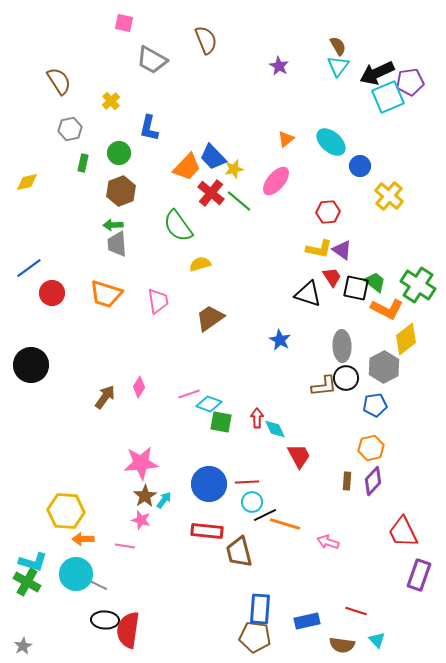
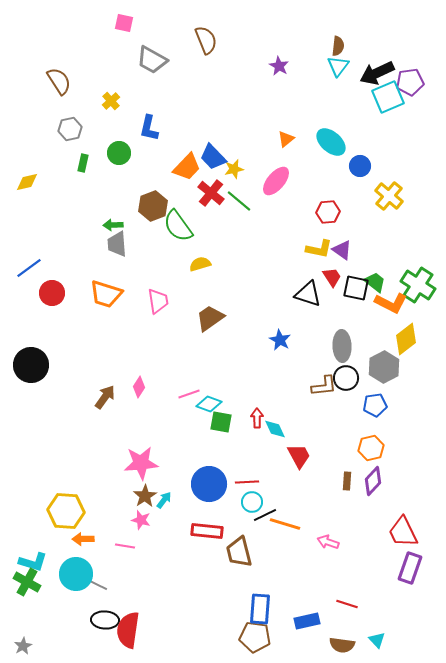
brown semicircle at (338, 46): rotated 36 degrees clockwise
brown hexagon at (121, 191): moved 32 px right, 15 px down
orange L-shape at (387, 309): moved 4 px right, 6 px up
purple rectangle at (419, 575): moved 9 px left, 7 px up
red line at (356, 611): moved 9 px left, 7 px up
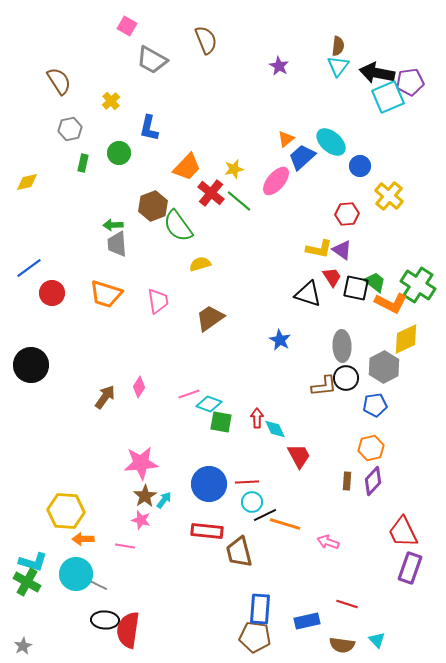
pink square at (124, 23): moved 3 px right, 3 px down; rotated 18 degrees clockwise
black arrow at (377, 73): rotated 36 degrees clockwise
blue trapezoid at (213, 157): moved 89 px right; rotated 92 degrees clockwise
red hexagon at (328, 212): moved 19 px right, 2 px down
yellow diamond at (406, 339): rotated 12 degrees clockwise
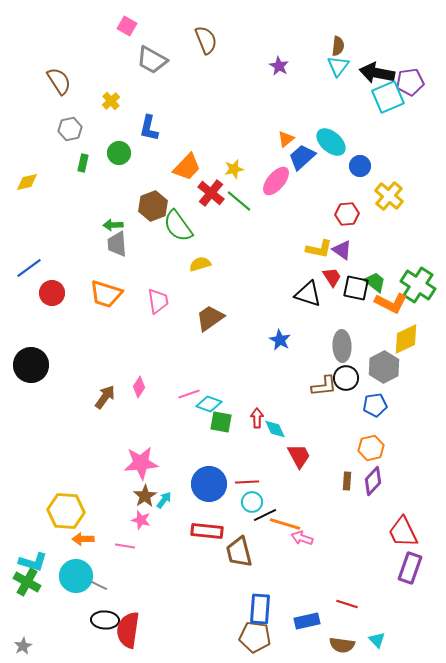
pink arrow at (328, 542): moved 26 px left, 4 px up
cyan circle at (76, 574): moved 2 px down
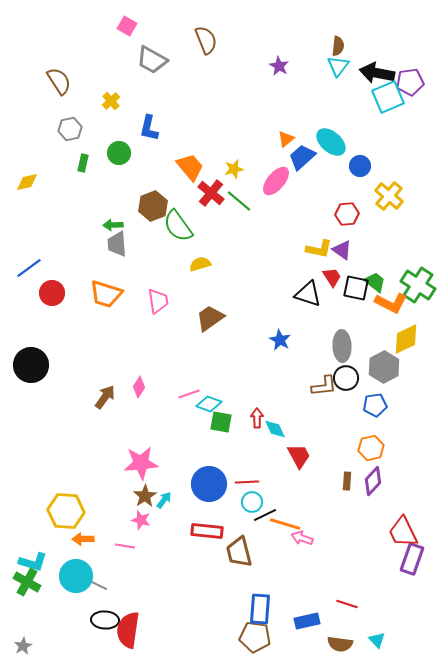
orange trapezoid at (187, 167): moved 3 px right; rotated 84 degrees counterclockwise
purple rectangle at (410, 568): moved 2 px right, 9 px up
brown semicircle at (342, 645): moved 2 px left, 1 px up
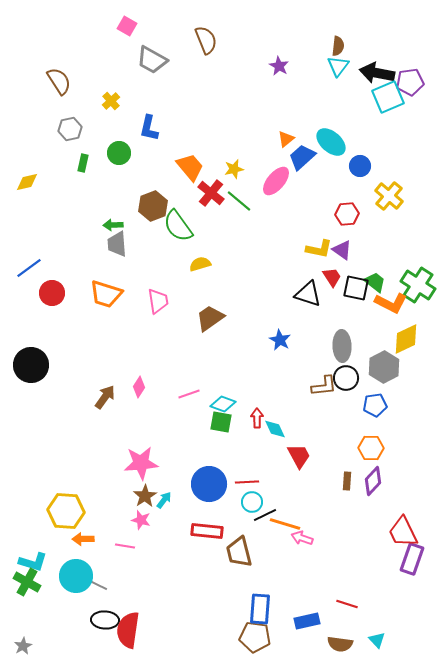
cyan diamond at (209, 404): moved 14 px right
orange hexagon at (371, 448): rotated 15 degrees clockwise
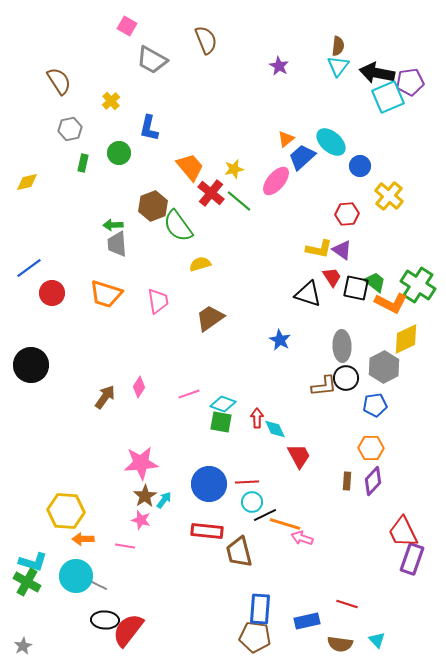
red semicircle at (128, 630): rotated 30 degrees clockwise
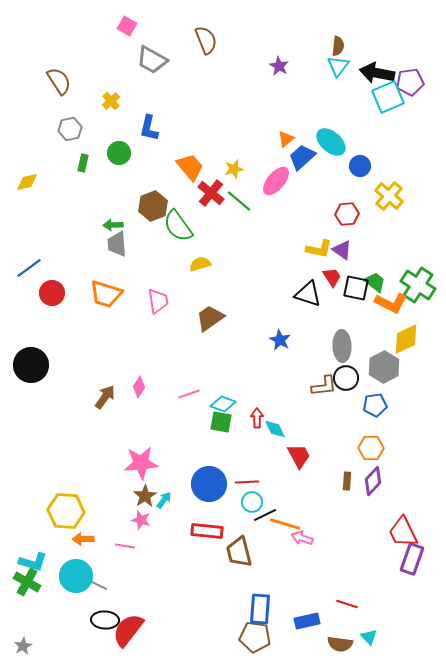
cyan triangle at (377, 640): moved 8 px left, 3 px up
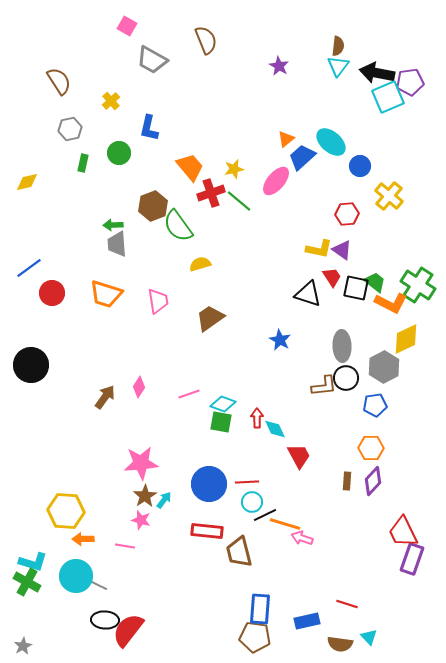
red cross at (211, 193): rotated 32 degrees clockwise
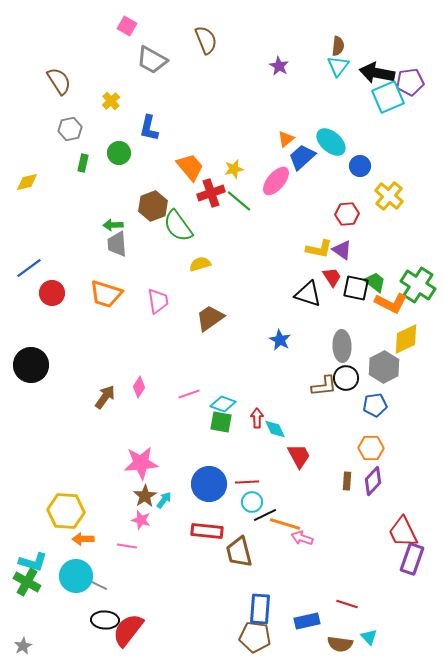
pink line at (125, 546): moved 2 px right
